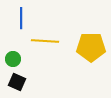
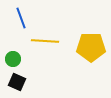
blue line: rotated 20 degrees counterclockwise
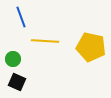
blue line: moved 1 px up
yellow pentagon: rotated 12 degrees clockwise
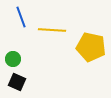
yellow line: moved 7 px right, 11 px up
